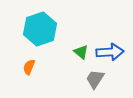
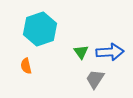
green triangle: rotated 14 degrees clockwise
orange semicircle: moved 3 px left, 1 px up; rotated 35 degrees counterclockwise
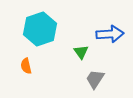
blue arrow: moved 18 px up
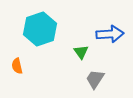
orange semicircle: moved 9 px left
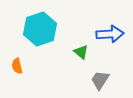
green triangle: rotated 14 degrees counterclockwise
gray trapezoid: moved 5 px right, 1 px down
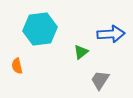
cyan hexagon: rotated 12 degrees clockwise
blue arrow: moved 1 px right
green triangle: rotated 42 degrees clockwise
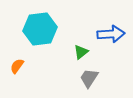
orange semicircle: rotated 49 degrees clockwise
gray trapezoid: moved 11 px left, 2 px up
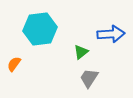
orange semicircle: moved 3 px left, 2 px up
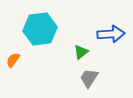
orange semicircle: moved 1 px left, 4 px up
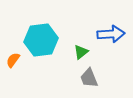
cyan hexagon: moved 1 px right, 11 px down
gray trapezoid: rotated 55 degrees counterclockwise
